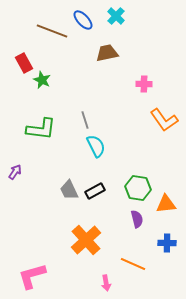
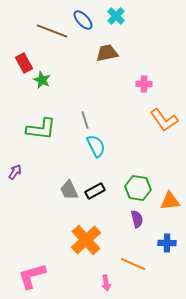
orange triangle: moved 4 px right, 3 px up
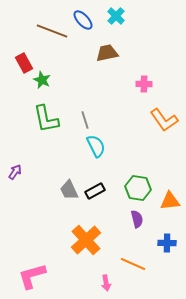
green L-shape: moved 5 px right, 10 px up; rotated 72 degrees clockwise
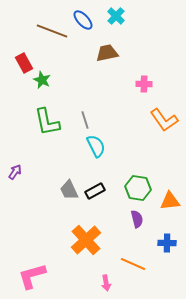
green L-shape: moved 1 px right, 3 px down
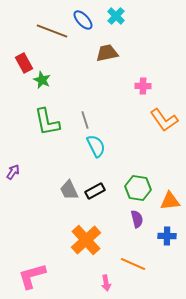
pink cross: moved 1 px left, 2 px down
purple arrow: moved 2 px left
blue cross: moved 7 px up
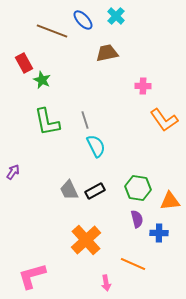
blue cross: moved 8 px left, 3 px up
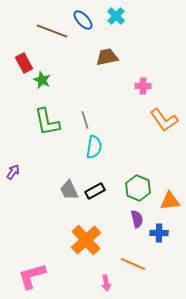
brown trapezoid: moved 4 px down
cyan semicircle: moved 2 px left, 1 px down; rotated 35 degrees clockwise
green hexagon: rotated 15 degrees clockwise
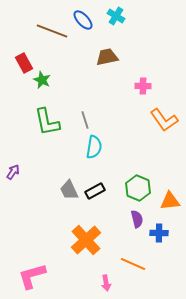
cyan cross: rotated 12 degrees counterclockwise
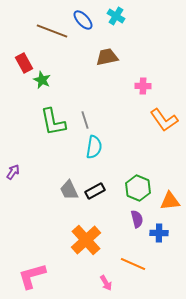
green L-shape: moved 6 px right
pink arrow: rotated 21 degrees counterclockwise
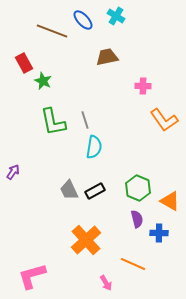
green star: moved 1 px right, 1 px down
orange triangle: rotated 35 degrees clockwise
